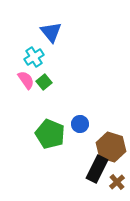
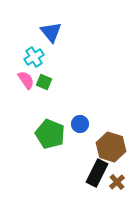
green square: rotated 28 degrees counterclockwise
black rectangle: moved 4 px down
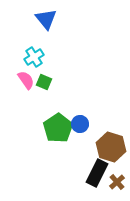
blue triangle: moved 5 px left, 13 px up
green pentagon: moved 8 px right, 6 px up; rotated 16 degrees clockwise
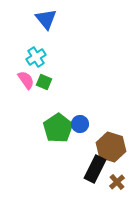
cyan cross: moved 2 px right
black rectangle: moved 2 px left, 4 px up
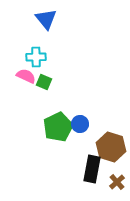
cyan cross: rotated 30 degrees clockwise
pink semicircle: moved 4 px up; rotated 30 degrees counterclockwise
green pentagon: moved 1 px up; rotated 8 degrees clockwise
black rectangle: moved 3 px left; rotated 16 degrees counterclockwise
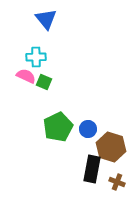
blue circle: moved 8 px right, 5 px down
brown cross: rotated 28 degrees counterclockwise
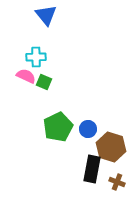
blue triangle: moved 4 px up
